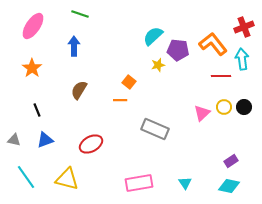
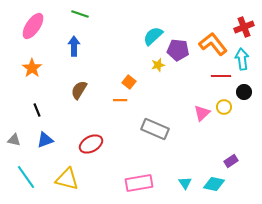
black circle: moved 15 px up
cyan diamond: moved 15 px left, 2 px up
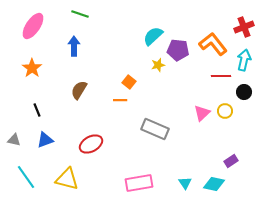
cyan arrow: moved 2 px right, 1 px down; rotated 20 degrees clockwise
yellow circle: moved 1 px right, 4 px down
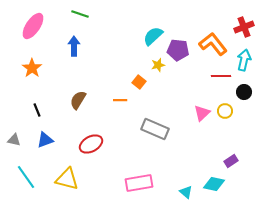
orange square: moved 10 px right
brown semicircle: moved 1 px left, 10 px down
cyan triangle: moved 1 px right, 9 px down; rotated 16 degrees counterclockwise
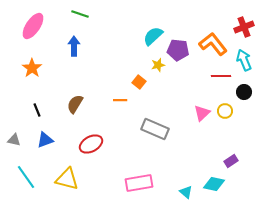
cyan arrow: rotated 35 degrees counterclockwise
brown semicircle: moved 3 px left, 4 px down
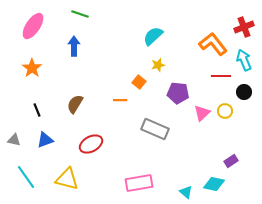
purple pentagon: moved 43 px down
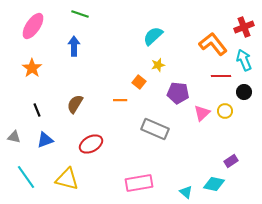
gray triangle: moved 3 px up
